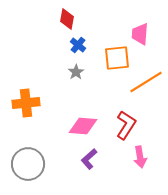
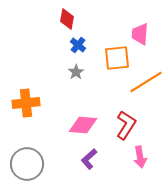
pink diamond: moved 1 px up
gray circle: moved 1 px left
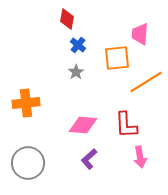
red L-shape: rotated 144 degrees clockwise
gray circle: moved 1 px right, 1 px up
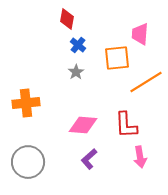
gray circle: moved 1 px up
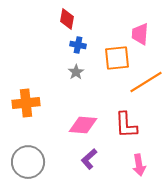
blue cross: rotated 28 degrees counterclockwise
pink arrow: moved 1 px left, 8 px down
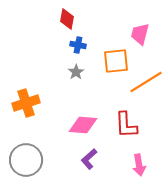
pink trapezoid: rotated 10 degrees clockwise
orange square: moved 1 px left, 3 px down
orange cross: rotated 12 degrees counterclockwise
gray circle: moved 2 px left, 2 px up
